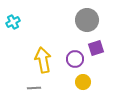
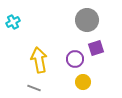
yellow arrow: moved 4 px left
gray line: rotated 24 degrees clockwise
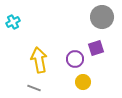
gray circle: moved 15 px right, 3 px up
